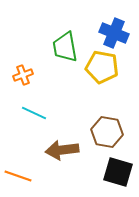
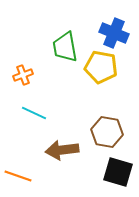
yellow pentagon: moved 1 px left
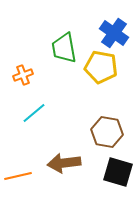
blue cross: rotated 12 degrees clockwise
green trapezoid: moved 1 px left, 1 px down
cyan line: rotated 65 degrees counterclockwise
brown arrow: moved 2 px right, 13 px down
orange line: rotated 32 degrees counterclockwise
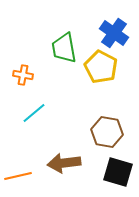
yellow pentagon: rotated 16 degrees clockwise
orange cross: rotated 30 degrees clockwise
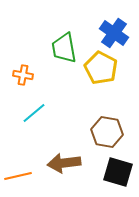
yellow pentagon: moved 1 px down
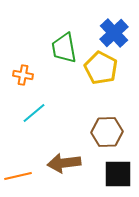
blue cross: rotated 12 degrees clockwise
brown hexagon: rotated 12 degrees counterclockwise
black square: moved 2 px down; rotated 16 degrees counterclockwise
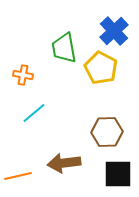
blue cross: moved 2 px up
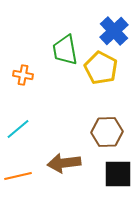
green trapezoid: moved 1 px right, 2 px down
cyan line: moved 16 px left, 16 px down
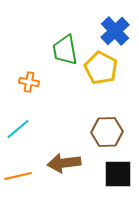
blue cross: moved 1 px right
orange cross: moved 6 px right, 7 px down
